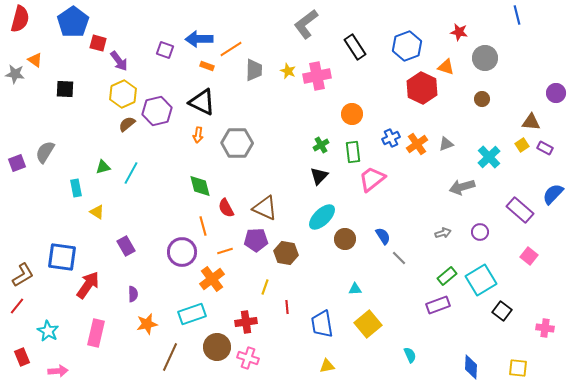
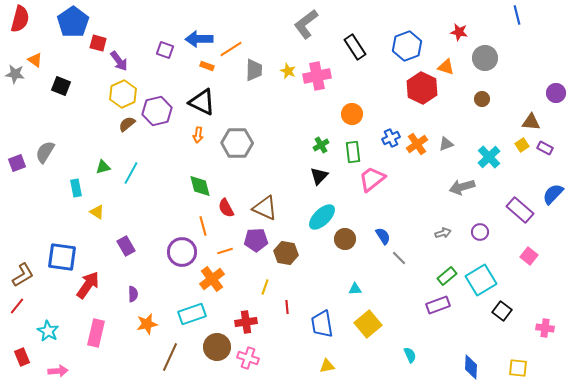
black square at (65, 89): moved 4 px left, 3 px up; rotated 18 degrees clockwise
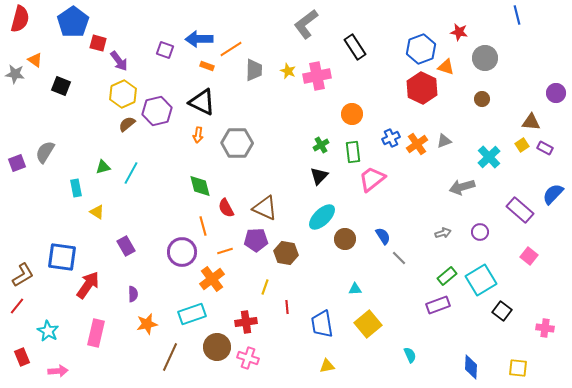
blue hexagon at (407, 46): moved 14 px right, 3 px down
gray triangle at (446, 144): moved 2 px left, 3 px up
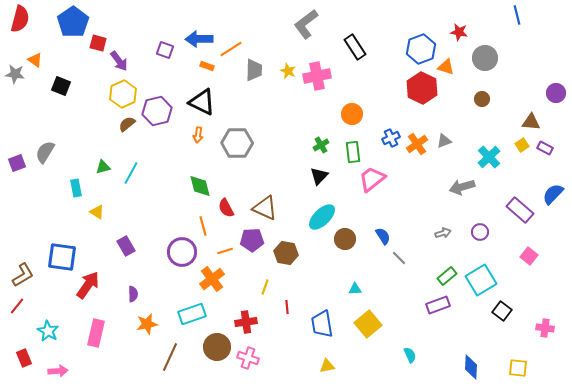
purple pentagon at (256, 240): moved 4 px left
red rectangle at (22, 357): moved 2 px right, 1 px down
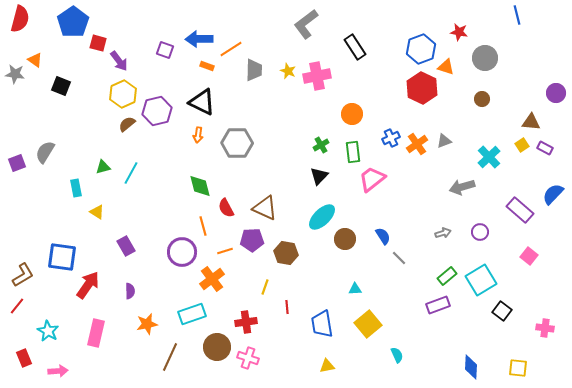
purple semicircle at (133, 294): moved 3 px left, 3 px up
cyan semicircle at (410, 355): moved 13 px left
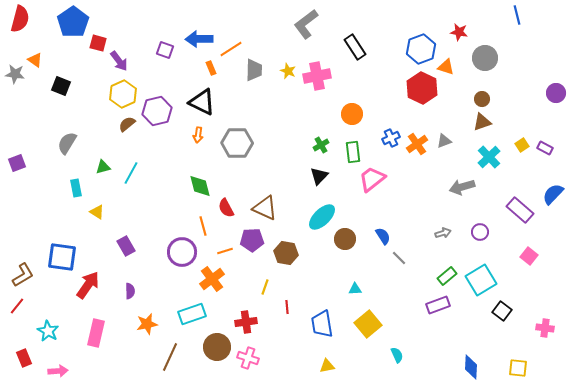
orange rectangle at (207, 66): moved 4 px right, 2 px down; rotated 48 degrees clockwise
brown triangle at (531, 122): moved 49 px left; rotated 24 degrees counterclockwise
gray semicircle at (45, 152): moved 22 px right, 9 px up
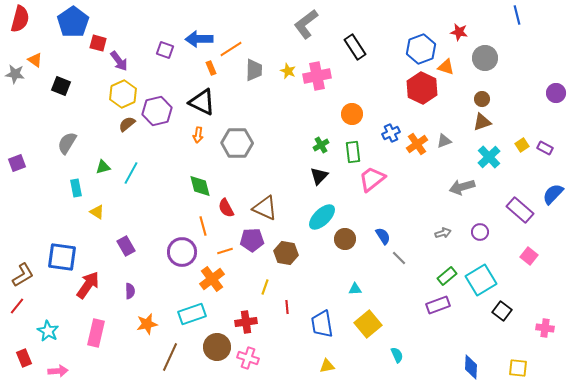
blue cross at (391, 138): moved 5 px up
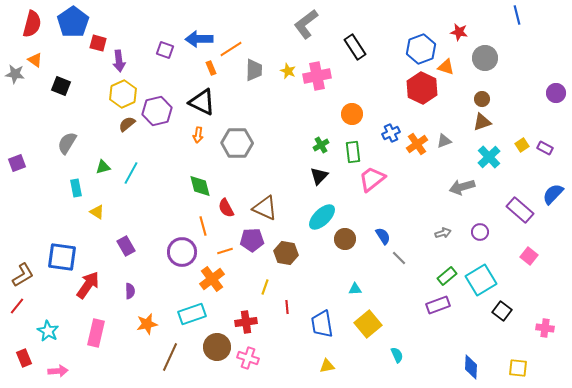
red semicircle at (20, 19): moved 12 px right, 5 px down
purple arrow at (119, 61): rotated 30 degrees clockwise
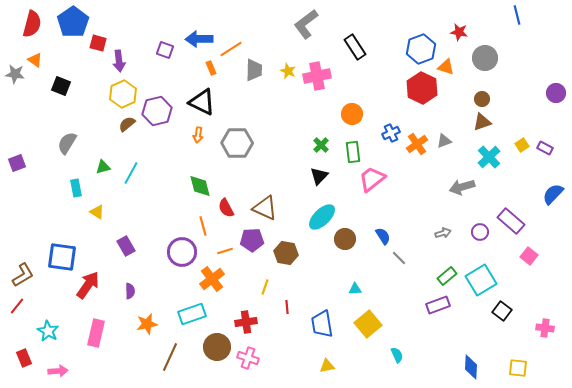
green cross at (321, 145): rotated 14 degrees counterclockwise
purple rectangle at (520, 210): moved 9 px left, 11 px down
